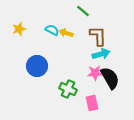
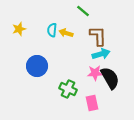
cyan semicircle: rotated 112 degrees counterclockwise
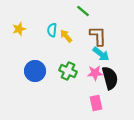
yellow arrow: moved 3 px down; rotated 32 degrees clockwise
cyan arrow: rotated 54 degrees clockwise
blue circle: moved 2 px left, 5 px down
black semicircle: rotated 15 degrees clockwise
green cross: moved 18 px up
pink rectangle: moved 4 px right
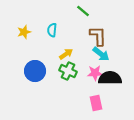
yellow star: moved 5 px right, 3 px down
yellow arrow: moved 18 px down; rotated 96 degrees clockwise
black semicircle: rotated 75 degrees counterclockwise
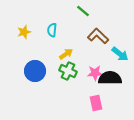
brown L-shape: rotated 45 degrees counterclockwise
cyan arrow: moved 19 px right
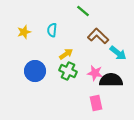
cyan arrow: moved 2 px left, 1 px up
pink star: rotated 14 degrees clockwise
black semicircle: moved 1 px right, 2 px down
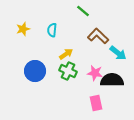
yellow star: moved 1 px left, 3 px up
black semicircle: moved 1 px right
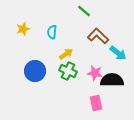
green line: moved 1 px right
cyan semicircle: moved 2 px down
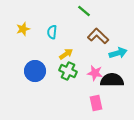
cyan arrow: rotated 54 degrees counterclockwise
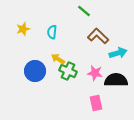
yellow arrow: moved 8 px left, 5 px down; rotated 112 degrees counterclockwise
black semicircle: moved 4 px right
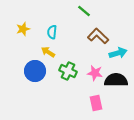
yellow arrow: moved 10 px left, 7 px up
